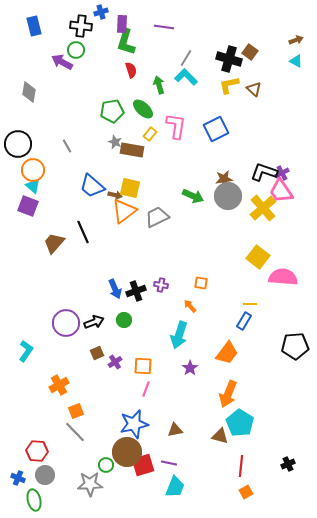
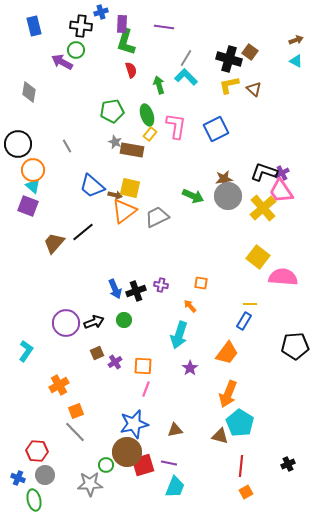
green ellipse at (143, 109): moved 4 px right, 6 px down; rotated 30 degrees clockwise
black line at (83, 232): rotated 75 degrees clockwise
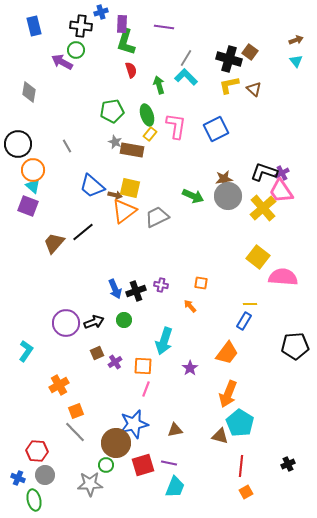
cyan triangle at (296, 61): rotated 24 degrees clockwise
cyan arrow at (179, 335): moved 15 px left, 6 px down
brown circle at (127, 452): moved 11 px left, 9 px up
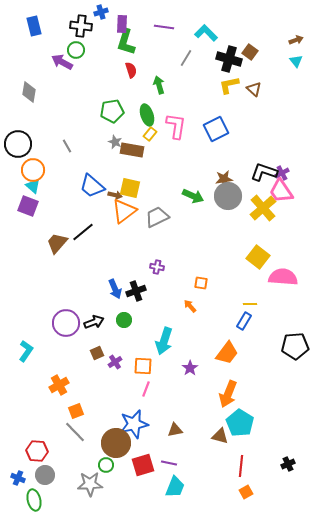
cyan L-shape at (186, 77): moved 20 px right, 44 px up
brown trapezoid at (54, 243): moved 3 px right
purple cross at (161, 285): moved 4 px left, 18 px up
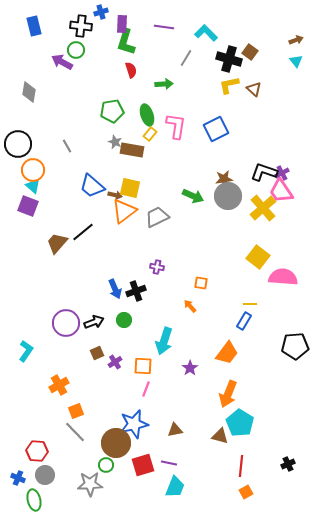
green arrow at (159, 85): moved 5 px right, 1 px up; rotated 102 degrees clockwise
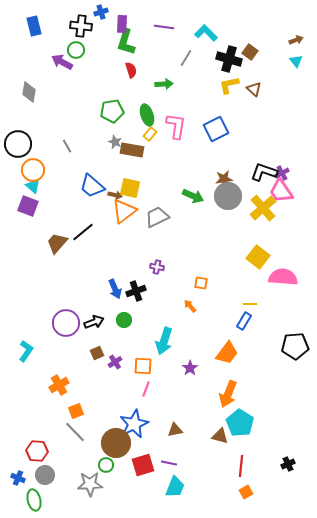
blue star at (134, 424): rotated 12 degrees counterclockwise
